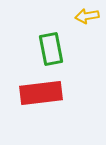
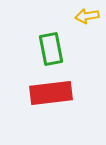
red rectangle: moved 10 px right
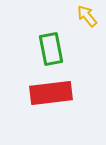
yellow arrow: rotated 60 degrees clockwise
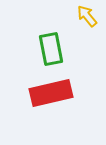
red rectangle: rotated 6 degrees counterclockwise
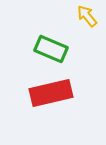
green rectangle: rotated 56 degrees counterclockwise
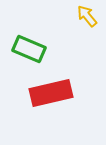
green rectangle: moved 22 px left
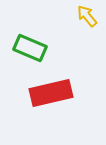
green rectangle: moved 1 px right, 1 px up
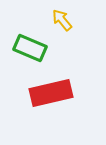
yellow arrow: moved 25 px left, 4 px down
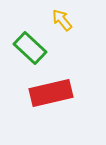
green rectangle: rotated 20 degrees clockwise
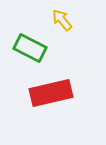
green rectangle: rotated 16 degrees counterclockwise
